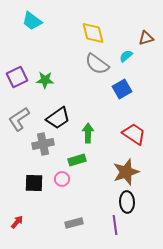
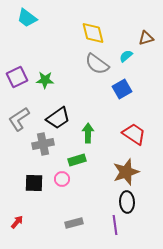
cyan trapezoid: moved 5 px left, 3 px up
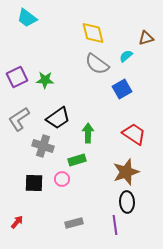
gray cross: moved 2 px down; rotated 30 degrees clockwise
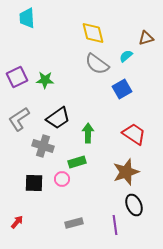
cyan trapezoid: rotated 50 degrees clockwise
green rectangle: moved 2 px down
black ellipse: moved 7 px right, 3 px down; rotated 20 degrees counterclockwise
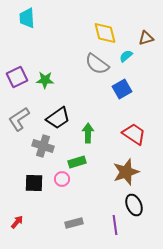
yellow diamond: moved 12 px right
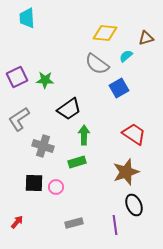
yellow diamond: rotated 70 degrees counterclockwise
blue square: moved 3 px left, 1 px up
black trapezoid: moved 11 px right, 9 px up
green arrow: moved 4 px left, 2 px down
pink circle: moved 6 px left, 8 px down
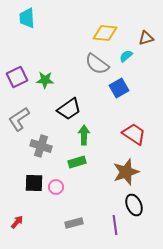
gray cross: moved 2 px left
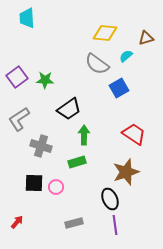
purple square: rotated 10 degrees counterclockwise
black ellipse: moved 24 px left, 6 px up
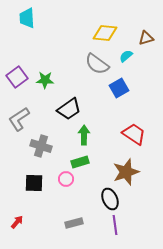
green rectangle: moved 3 px right
pink circle: moved 10 px right, 8 px up
